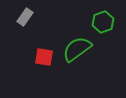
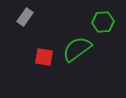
green hexagon: rotated 15 degrees clockwise
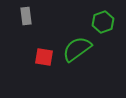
gray rectangle: moved 1 px right, 1 px up; rotated 42 degrees counterclockwise
green hexagon: rotated 15 degrees counterclockwise
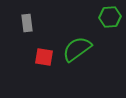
gray rectangle: moved 1 px right, 7 px down
green hexagon: moved 7 px right, 5 px up; rotated 15 degrees clockwise
